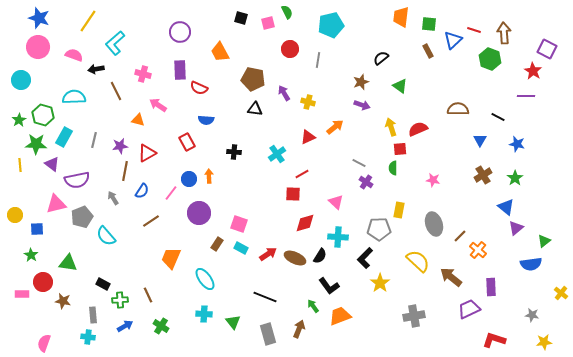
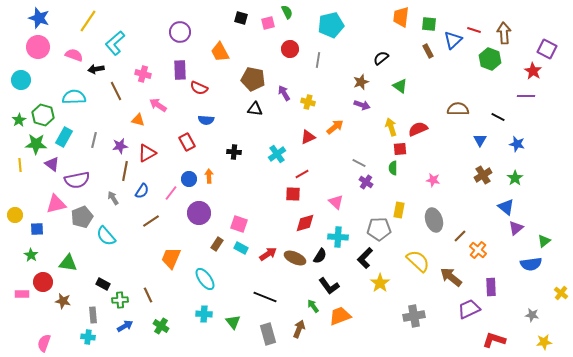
gray ellipse at (434, 224): moved 4 px up
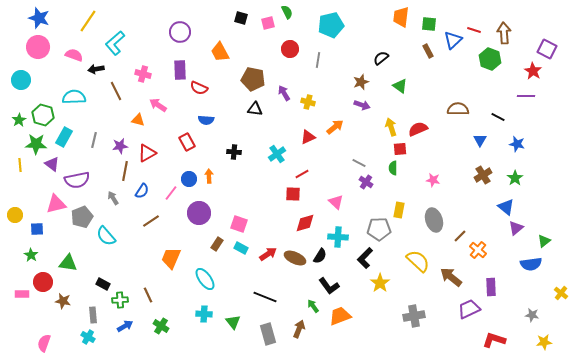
cyan cross at (88, 337): rotated 24 degrees clockwise
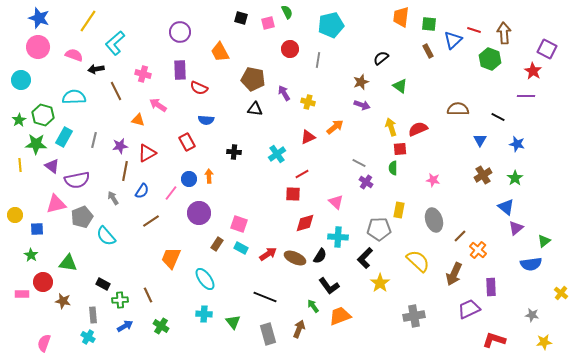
purple triangle at (52, 164): moved 2 px down
brown arrow at (451, 277): moved 3 px right, 3 px up; rotated 105 degrees counterclockwise
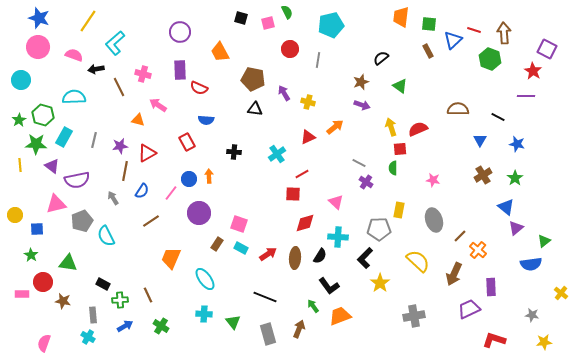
brown line at (116, 91): moved 3 px right, 4 px up
gray pentagon at (82, 217): moved 4 px down
cyan semicircle at (106, 236): rotated 15 degrees clockwise
brown ellipse at (295, 258): rotated 70 degrees clockwise
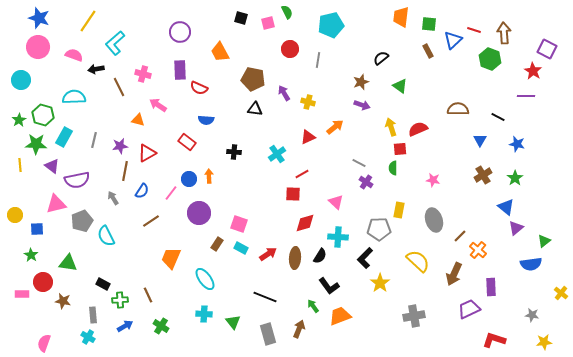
red rectangle at (187, 142): rotated 24 degrees counterclockwise
